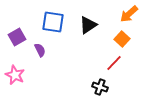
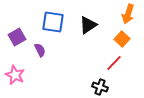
orange arrow: moved 1 px left; rotated 30 degrees counterclockwise
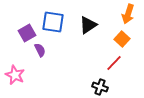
purple square: moved 10 px right, 4 px up
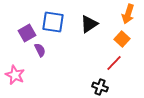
black triangle: moved 1 px right, 1 px up
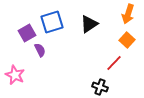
blue square: moved 1 px left; rotated 25 degrees counterclockwise
orange square: moved 5 px right, 1 px down
